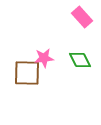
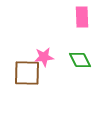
pink rectangle: rotated 40 degrees clockwise
pink star: moved 1 px up
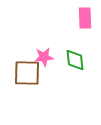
pink rectangle: moved 3 px right, 1 px down
green diamond: moved 5 px left; rotated 20 degrees clockwise
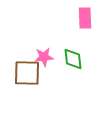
green diamond: moved 2 px left, 1 px up
